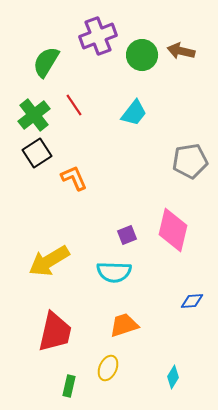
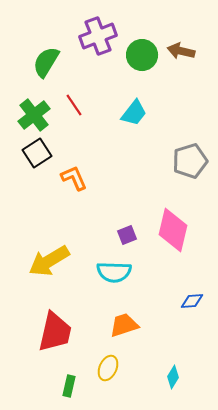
gray pentagon: rotated 8 degrees counterclockwise
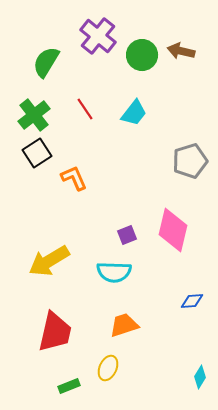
purple cross: rotated 30 degrees counterclockwise
red line: moved 11 px right, 4 px down
cyan diamond: moved 27 px right
green rectangle: rotated 55 degrees clockwise
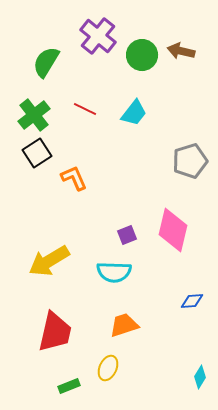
red line: rotated 30 degrees counterclockwise
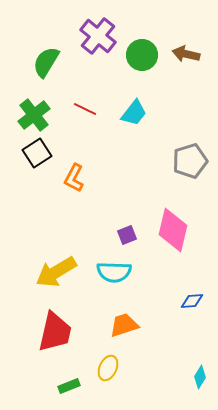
brown arrow: moved 5 px right, 3 px down
orange L-shape: rotated 128 degrees counterclockwise
yellow arrow: moved 7 px right, 11 px down
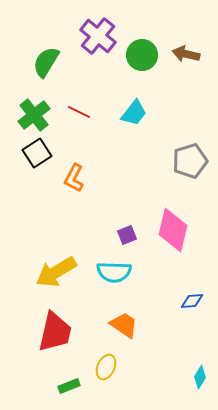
red line: moved 6 px left, 3 px down
orange trapezoid: rotated 52 degrees clockwise
yellow ellipse: moved 2 px left, 1 px up
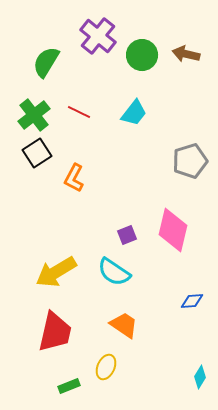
cyan semicircle: rotated 32 degrees clockwise
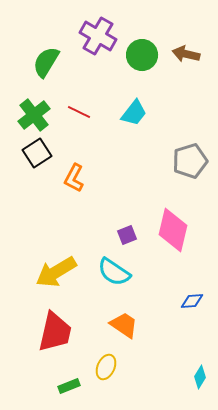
purple cross: rotated 9 degrees counterclockwise
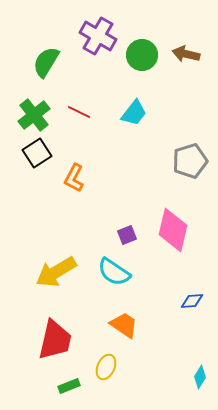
red trapezoid: moved 8 px down
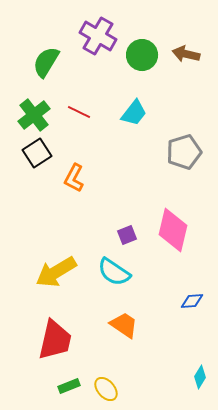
gray pentagon: moved 6 px left, 9 px up
yellow ellipse: moved 22 px down; rotated 65 degrees counterclockwise
